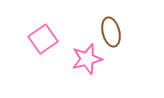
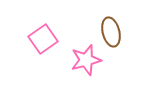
pink star: moved 1 px left, 1 px down
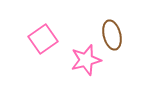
brown ellipse: moved 1 px right, 3 px down
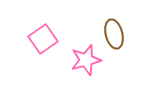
brown ellipse: moved 2 px right, 1 px up
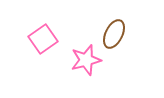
brown ellipse: rotated 40 degrees clockwise
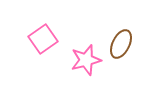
brown ellipse: moved 7 px right, 10 px down
